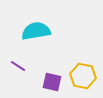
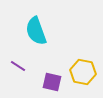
cyan semicircle: rotated 100 degrees counterclockwise
yellow hexagon: moved 4 px up
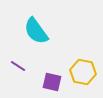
cyan semicircle: rotated 16 degrees counterclockwise
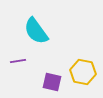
purple line: moved 5 px up; rotated 42 degrees counterclockwise
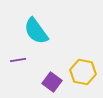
purple line: moved 1 px up
purple square: rotated 24 degrees clockwise
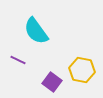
purple line: rotated 35 degrees clockwise
yellow hexagon: moved 1 px left, 2 px up
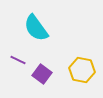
cyan semicircle: moved 3 px up
purple square: moved 10 px left, 8 px up
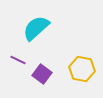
cyan semicircle: rotated 84 degrees clockwise
yellow hexagon: moved 1 px up
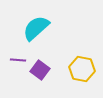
purple line: rotated 21 degrees counterclockwise
purple square: moved 2 px left, 4 px up
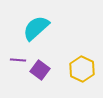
yellow hexagon: rotated 15 degrees clockwise
